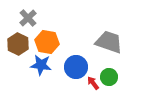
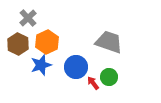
orange hexagon: rotated 25 degrees clockwise
blue star: rotated 25 degrees counterclockwise
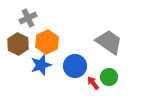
gray cross: rotated 18 degrees clockwise
gray trapezoid: rotated 16 degrees clockwise
blue circle: moved 1 px left, 1 px up
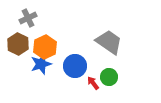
orange hexagon: moved 2 px left, 5 px down
blue star: moved 1 px up
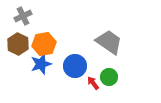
gray cross: moved 5 px left, 2 px up
orange hexagon: moved 1 px left, 3 px up; rotated 15 degrees clockwise
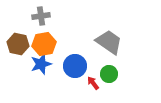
gray cross: moved 18 px right; rotated 18 degrees clockwise
brown hexagon: rotated 15 degrees counterclockwise
green circle: moved 3 px up
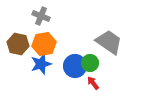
gray cross: rotated 30 degrees clockwise
green circle: moved 19 px left, 11 px up
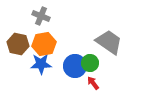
blue star: rotated 15 degrees clockwise
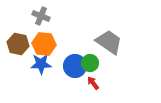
orange hexagon: rotated 15 degrees clockwise
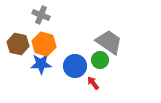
gray cross: moved 1 px up
orange hexagon: rotated 10 degrees clockwise
green circle: moved 10 px right, 3 px up
